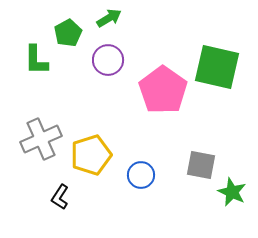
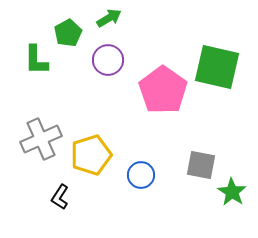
green star: rotated 8 degrees clockwise
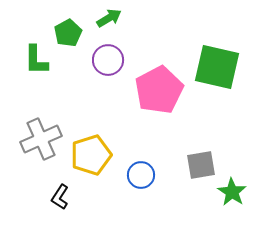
pink pentagon: moved 4 px left; rotated 9 degrees clockwise
gray square: rotated 20 degrees counterclockwise
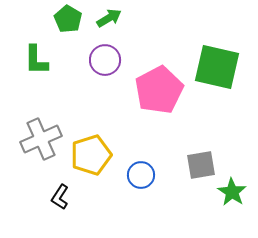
green pentagon: moved 14 px up; rotated 12 degrees counterclockwise
purple circle: moved 3 px left
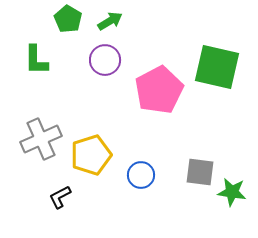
green arrow: moved 1 px right, 3 px down
gray square: moved 1 px left, 7 px down; rotated 16 degrees clockwise
green star: rotated 24 degrees counterclockwise
black L-shape: rotated 30 degrees clockwise
